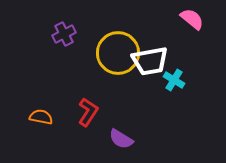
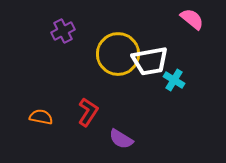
purple cross: moved 1 px left, 3 px up
yellow circle: moved 1 px down
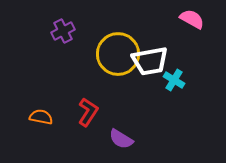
pink semicircle: rotated 10 degrees counterclockwise
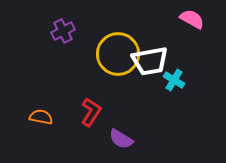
red L-shape: moved 3 px right
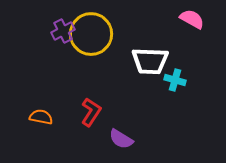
yellow circle: moved 27 px left, 20 px up
white trapezoid: rotated 12 degrees clockwise
cyan cross: moved 1 px right; rotated 15 degrees counterclockwise
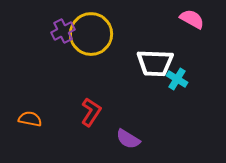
white trapezoid: moved 5 px right, 2 px down
cyan cross: moved 2 px right, 1 px up; rotated 15 degrees clockwise
orange semicircle: moved 11 px left, 2 px down
purple semicircle: moved 7 px right
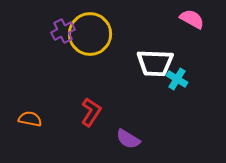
yellow circle: moved 1 px left
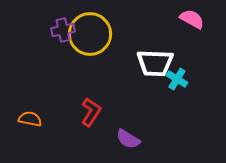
purple cross: moved 1 px up; rotated 15 degrees clockwise
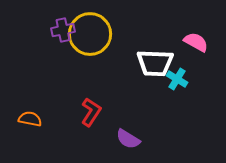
pink semicircle: moved 4 px right, 23 px down
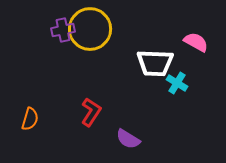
yellow circle: moved 5 px up
cyan cross: moved 4 px down
orange semicircle: rotated 95 degrees clockwise
